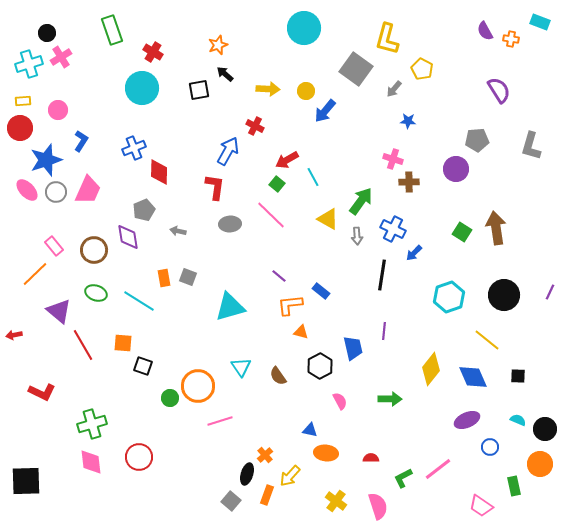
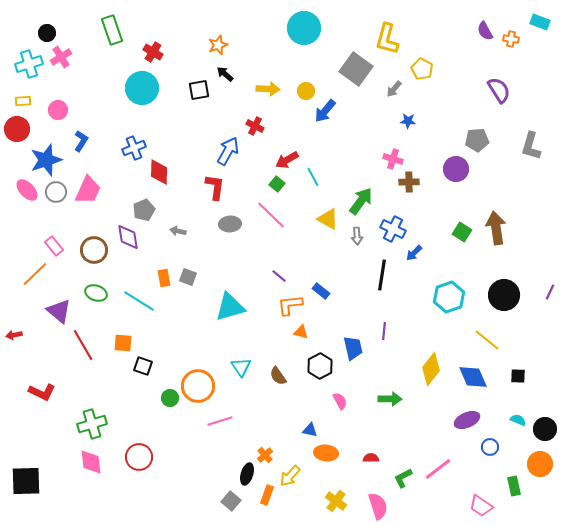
red circle at (20, 128): moved 3 px left, 1 px down
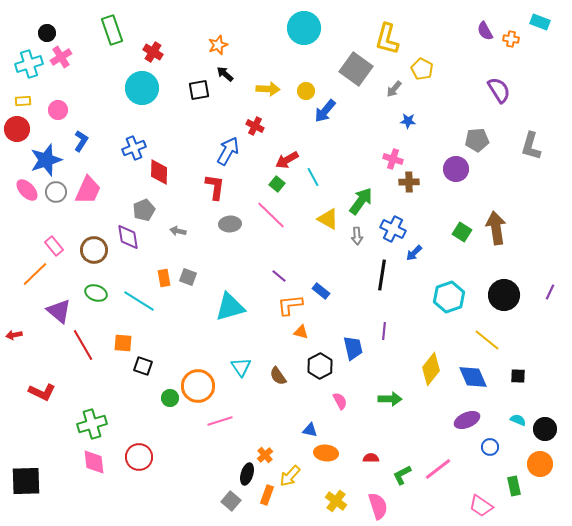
pink diamond at (91, 462): moved 3 px right
green L-shape at (403, 478): moved 1 px left, 3 px up
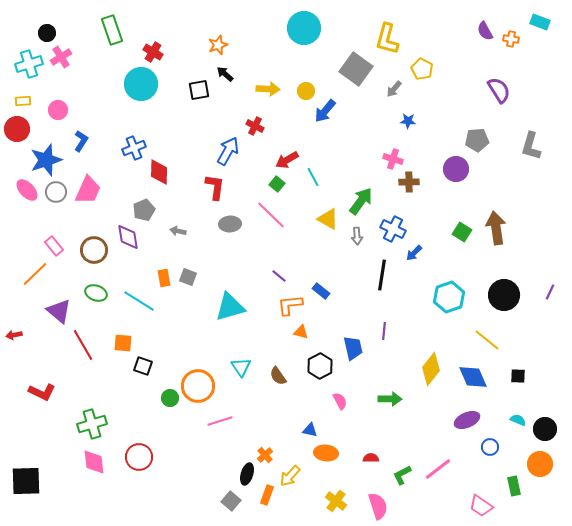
cyan circle at (142, 88): moved 1 px left, 4 px up
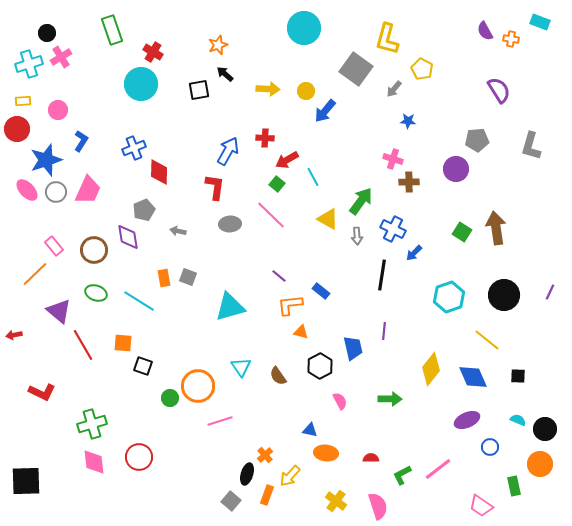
red cross at (255, 126): moved 10 px right, 12 px down; rotated 24 degrees counterclockwise
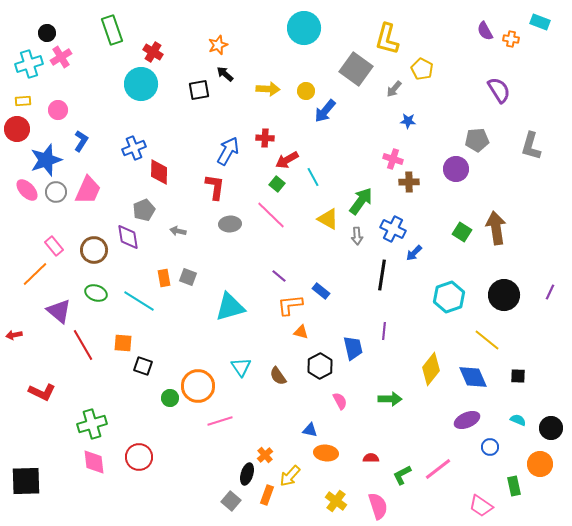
black circle at (545, 429): moved 6 px right, 1 px up
